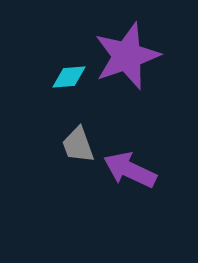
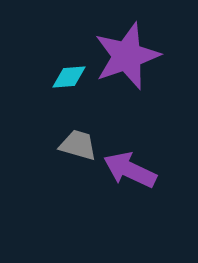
gray trapezoid: rotated 126 degrees clockwise
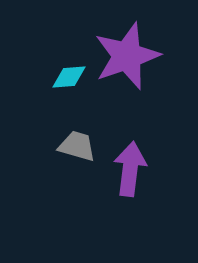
gray trapezoid: moved 1 px left, 1 px down
purple arrow: moved 1 px up; rotated 72 degrees clockwise
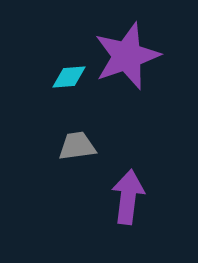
gray trapezoid: rotated 24 degrees counterclockwise
purple arrow: moved 2 px left, 28 px down
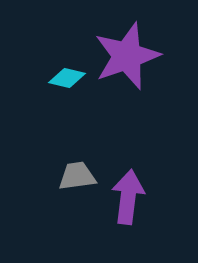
cyan diamond: moved 2 px left, 1 px down; rotated 18 degrees clockwise
gray trapezoid: moved 30 px down
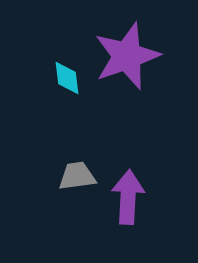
cyan diamond: rotated 69 degrees clockwise
purple arrow: rotated 4 degrees counterclockwise
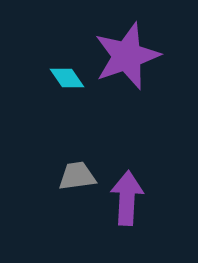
cyan diamond: rotated 27 degrees counterclockwise
purple arrow: moved 1 px left, 1 px down
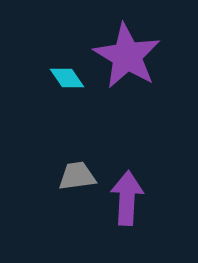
purple star: rotated 22 degrees counterclockwise
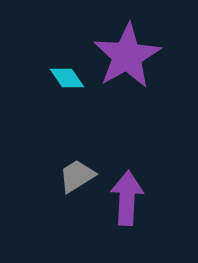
purple star: rotated 12 degrees clockwise
gray trapezoid: rotated 24 degrees counterclockwise
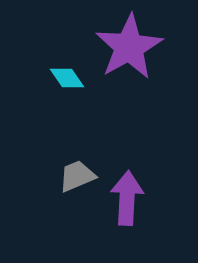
purple star: moved 2 px right, 9 px up
gray trapezoid: rotated 9 degrees clockwise
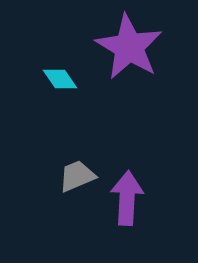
purple star: rotated 12 degrees counterclockwise
cyan diamond: moved 7 px left, 1 px down
